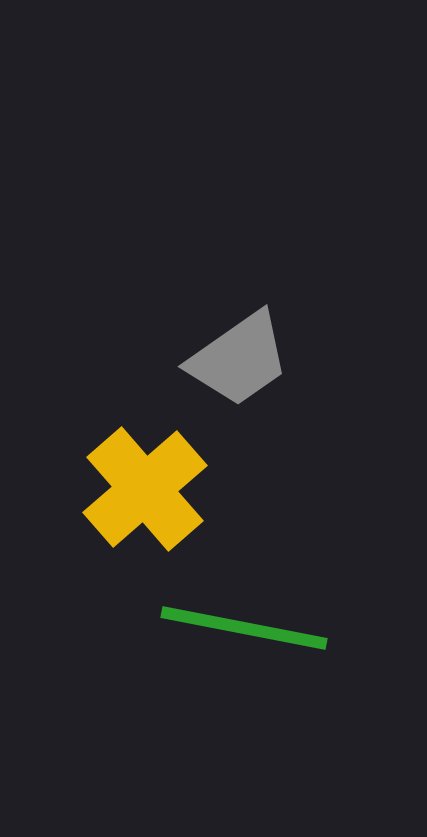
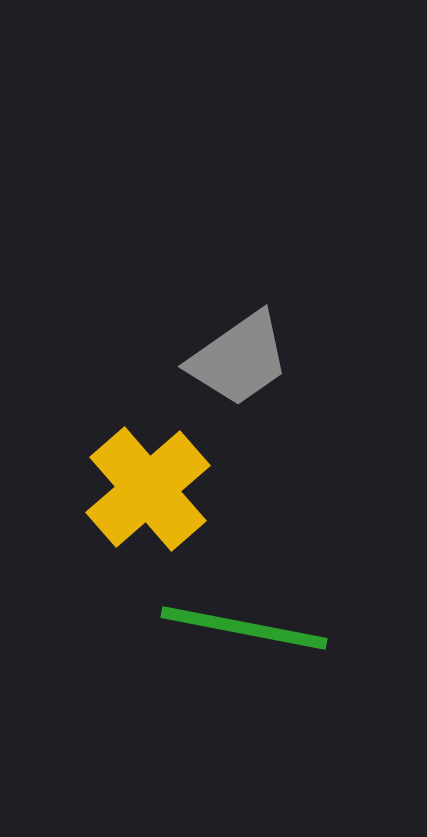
yellow cross: moved 3 px right
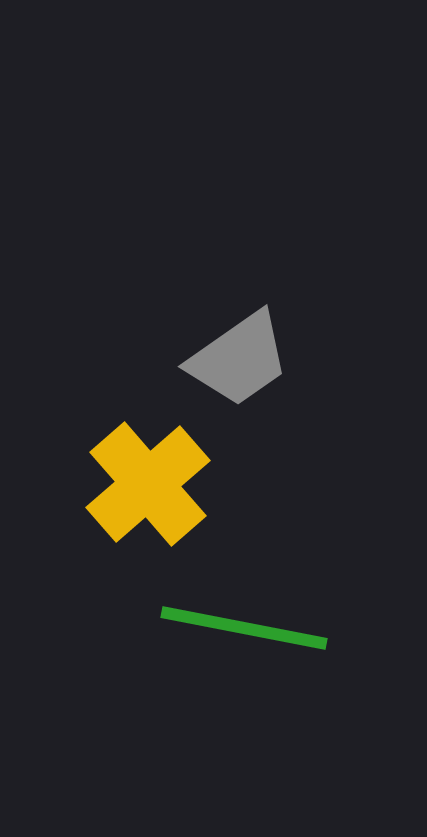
yellow cross: moved 5 px up
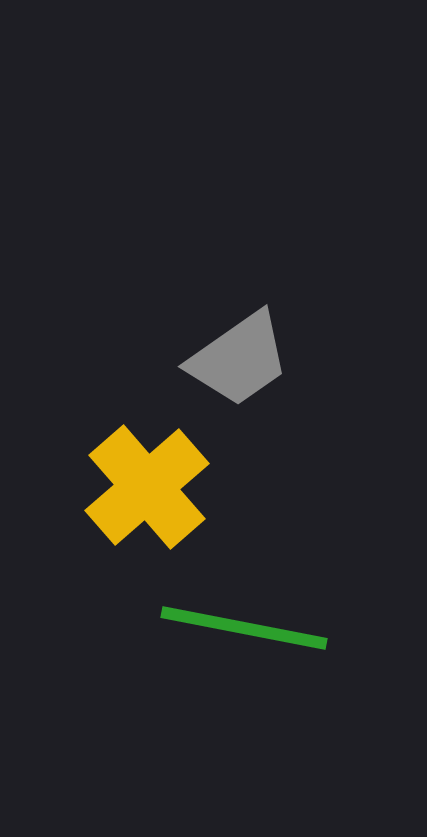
yellow cross: moved 1 px left, 3 px down
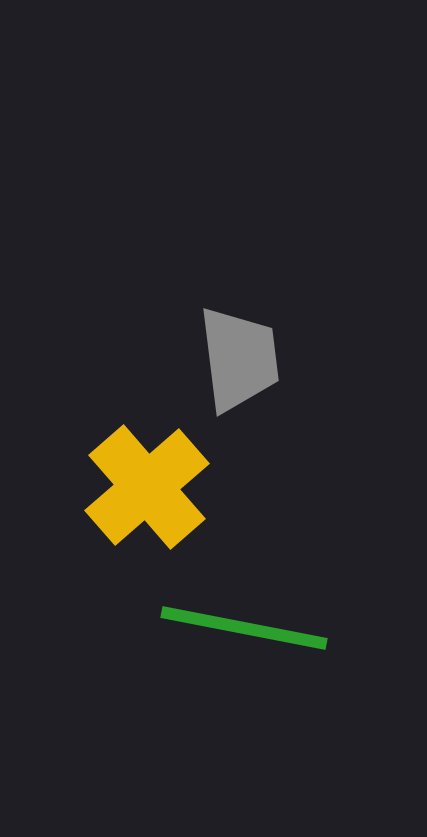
gray trapezoid: rotated 62 degrees counterclockwise
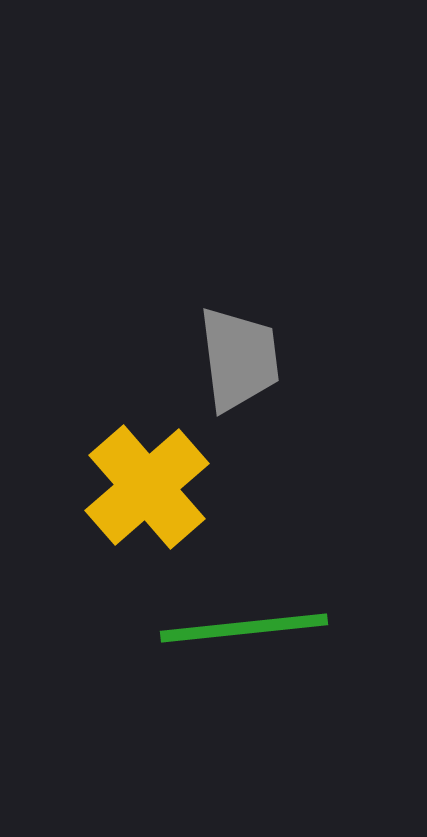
green line: rotated 17 degrees counterclockwise
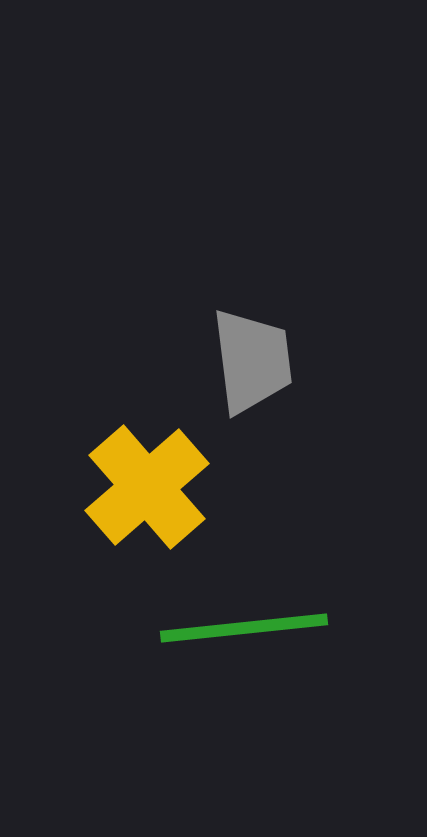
gray trapezoid: moved 13 px right, 2 px down
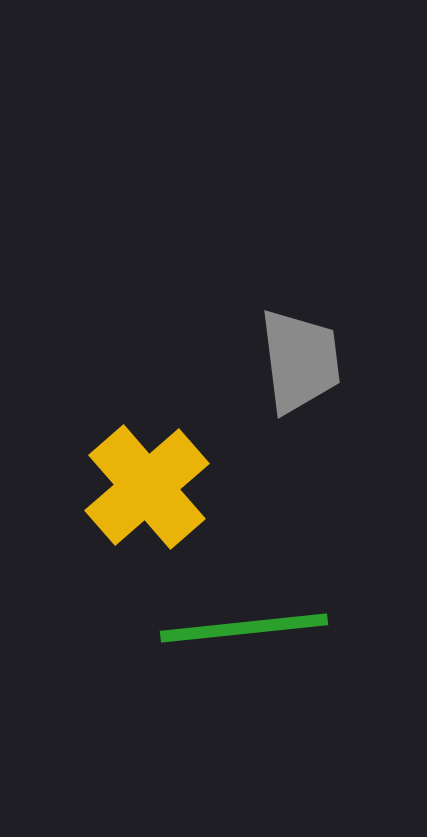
gray trapezoid: moved 48 px right
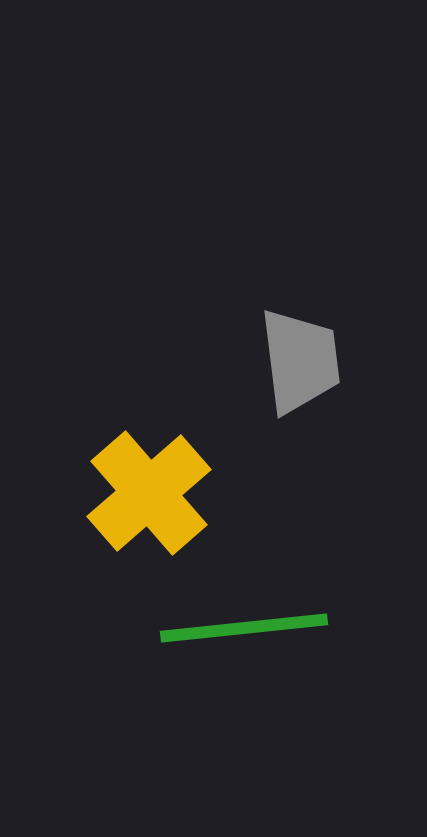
yellow cross: moved 2 px right, 6 px down
